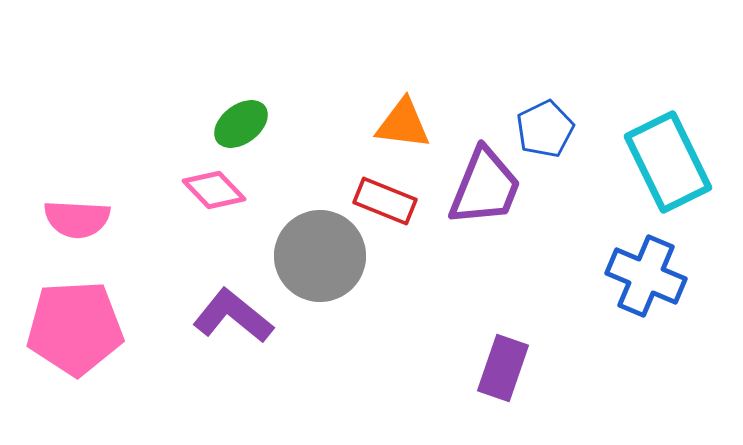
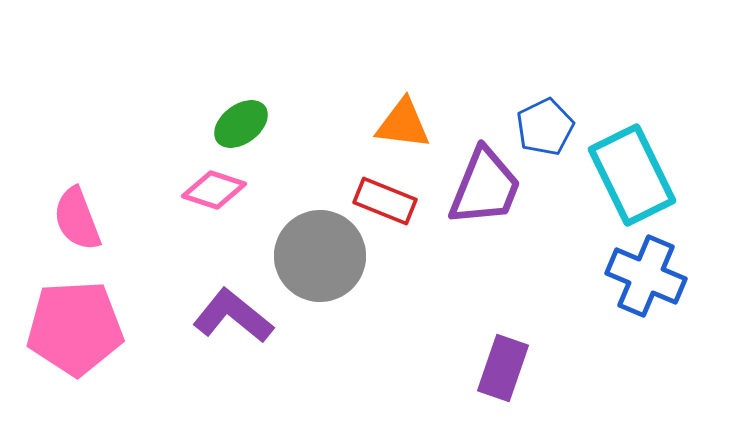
blue pentagon: moved 2 px up
cyan rectangle: moved 36 px left, 13 px down
pink diamond: rotated 28 degrees counterclockwise
pink semicircle: rotated 66 degrees clockwise
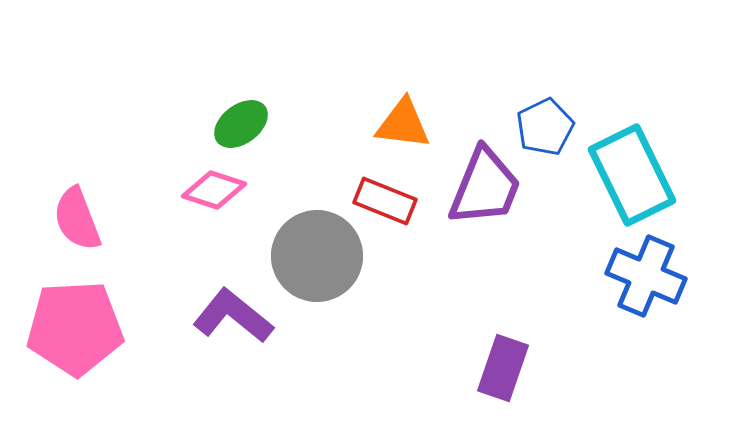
gray circle: moved 3 px left
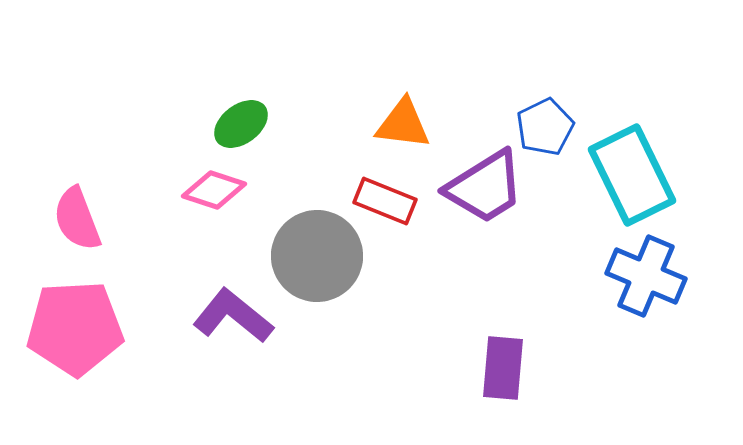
purple trapezoid: rotated 36 degrees clockwise
purple rectangle: rotated 14 degrees counterclockwise
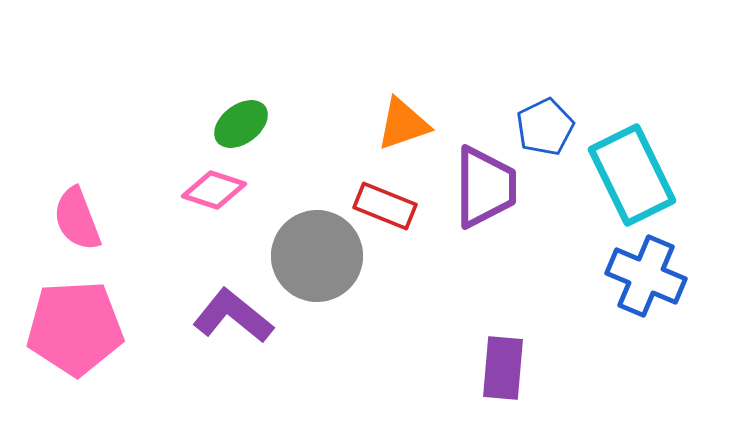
orange triangle: rotated 26 degrees counterclockwise
purple trapezoid: rotated 58 degrees counterclockwise
red rectangle: moved 5 px down
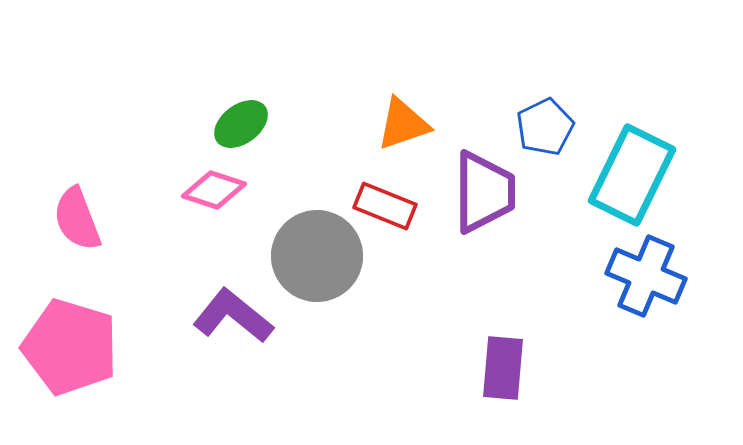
cyan rectangle: rotated 52 degrees clockwise
purple trapezoid: moved 1 px left, 5 px down
pink pentagon: moved 5 px left, 19 px down; rotated 20 degrees clockwise
